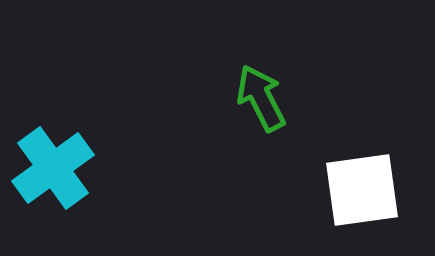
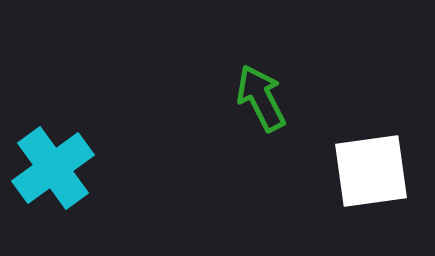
white square: moved 9 px right, 19 px up
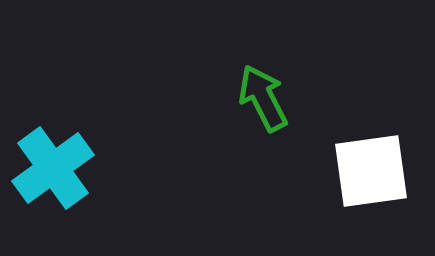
green arrow: moved 2 px right
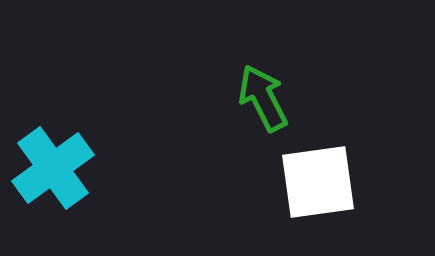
white square: moved 53 px left, 11 px down
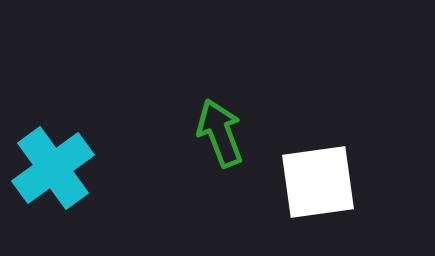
green arrow: moved 43 px left, 35 px down; rotated 6 degrees clockwise
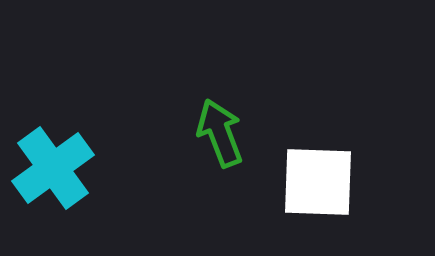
white square: rotated 10 degrees clockwise
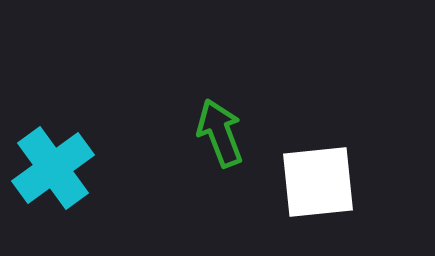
white square: rotated 8 degrees counterclockwise
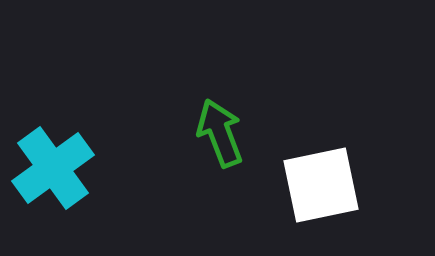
white square: moved 3 px right, 3 px down; rotated 6 degrees counterclockwise
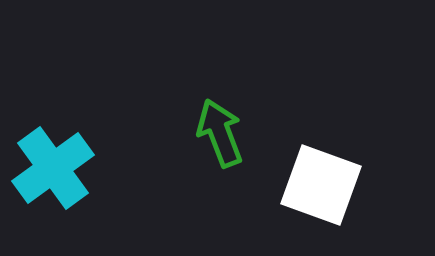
white square: rotated 32 degrees clockwise
